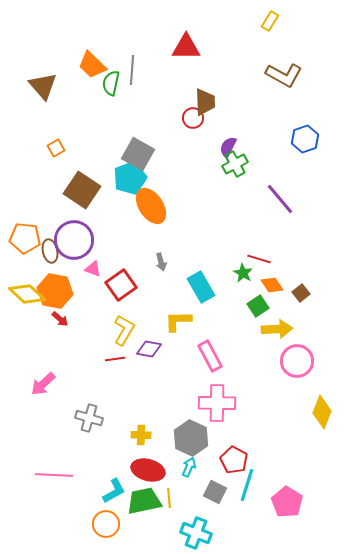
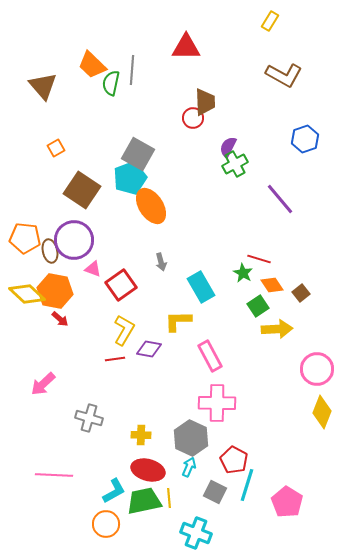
pink circle at (297, 361): moved 20 px right, 8 px down
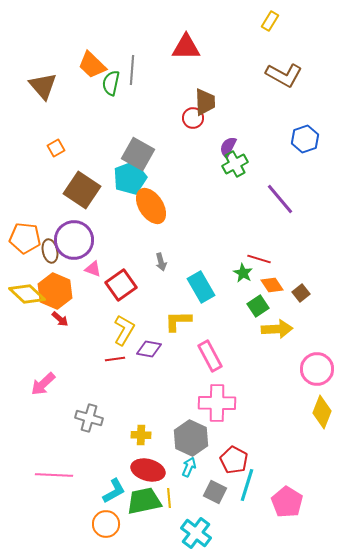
orange hexagon at (55, 291): rotated 12 degrees clockwise
cyan cross at (196, 533): rotated 16 degrees clockwise
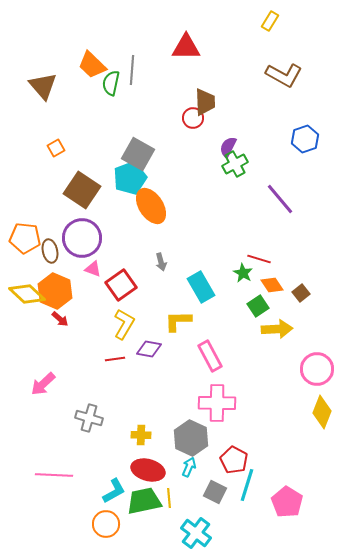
purple circle at (74, 240): moved 8 px right, 2 px up
yellow L-shape at (124, 330): moved 6 px up
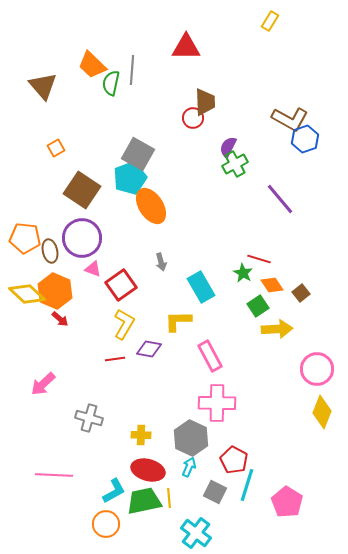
brown L-shape at (284, 75): moved 6 px right, 44 px down
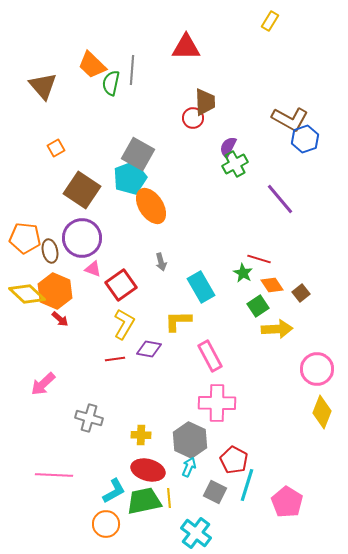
gray hexagon at (191, 438): moved 1 px left, 2 px down
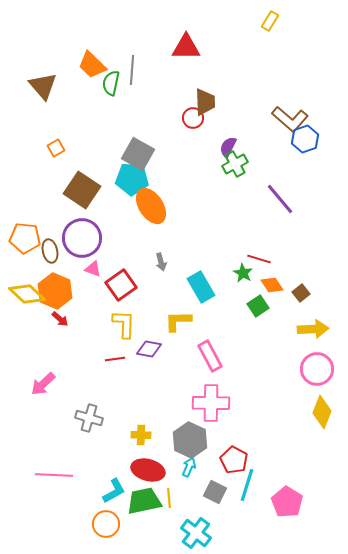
brown L-shape at (290, 119): rotated 12 degrees clockwise
cyan pentagon at (130, 178): moved 2 px right, 1 px down; rotated 24 degrees clockwise
yellow L-shape at (124, 324): rotated 28 degrees counterclockwise
yellow arrow at (277, 329): moved 36 px right
pink cross at (217, 403): moved 6 px left
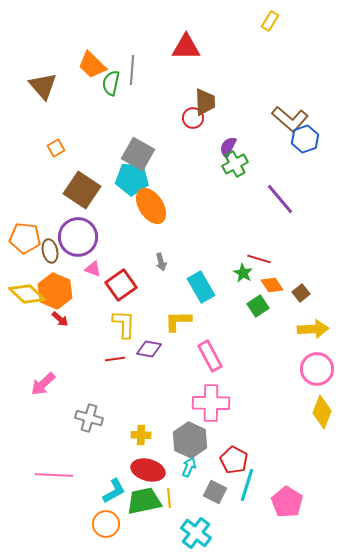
purple circle at (82, 238): moved 4 px left, 1 px up
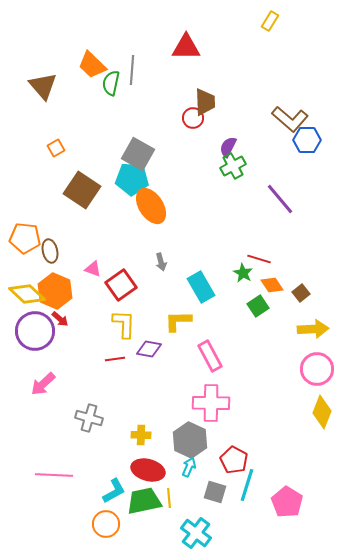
blue hexagon at (305, 139): moved 2 px right, 1 px down; rotated 20 degrees clockwise
green cross at (235, 164): moved 2 px left, 2 px down
purple circle at (78, 237): moved 43 px left, 94 px down
gray square at (215, 492): rotated 10 degrees counterclockwise
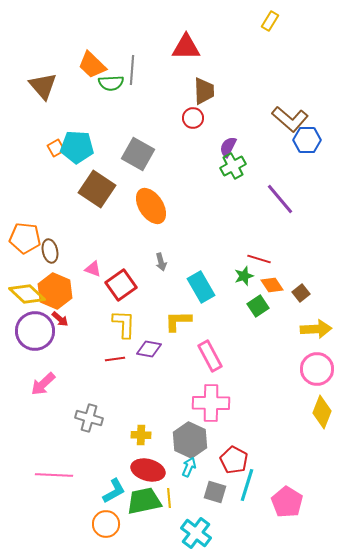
green semicircle at (111, 83): rotated 105 degrees counterclockwise
brown trapezoid at (205, 102): moved 1 px left, 11 px up
cyan pentagon at (132, 179): moved 55 px left, 32 px up
brown square at (82, 190): moved 15 px right, 1 px up
green star at (243, 273): moved 1 px right, 3 px down; rotated 24 degrees clockwise
yellow arrow at (313, 329): moved 3 px right
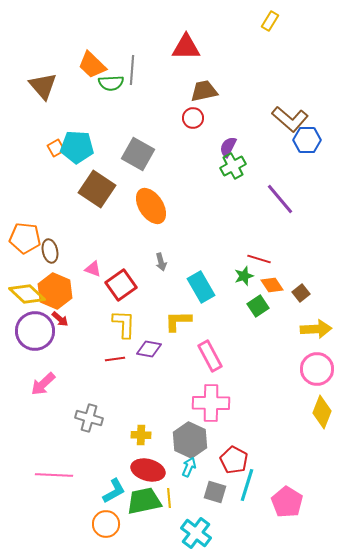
brown trapezoid at (204, 91): rotated 100 degrees counterclockwise
